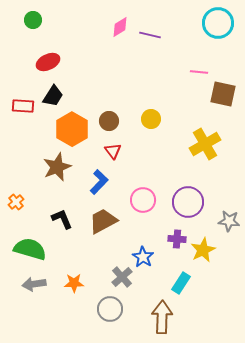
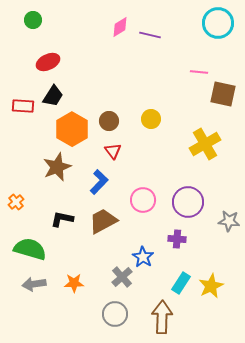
black L-shape: rotated 55 degrees counterclockwise
yellow star: moved 8 px right, 36 px down
gray circle: moved 5 px right, 5 px down
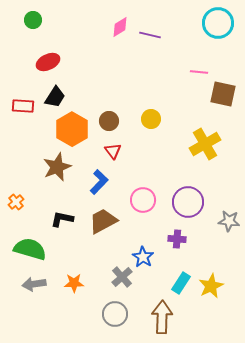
black trapezoid: moved 2 px right, 1 px down
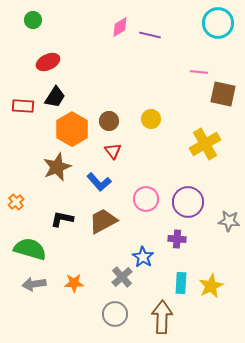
blue L-shape: rotated 95 degrees clockwise
pink circle: moved 3 px right, 1 px up
cyan rectangle: rotated 30 degrees counterclockwise
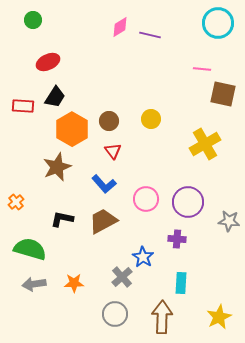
pink line: moved 3 px right, 3 px up
blue L-shape: moved 5 px right, 2 px down
yellow star: moved 8 px right, 31 px down
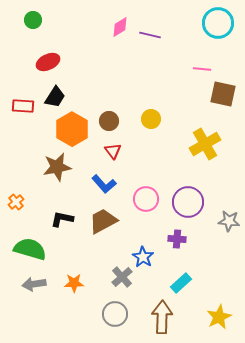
brown star: rotated 12 degrees clockwise
cyan rectangle: rotated 45 degrees clockwise
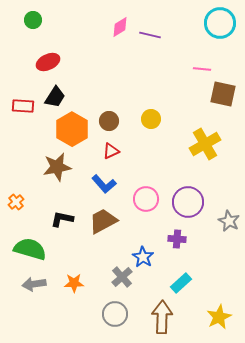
cyan circle: moved 2 px right
red triangle: moved 2 px left; rotated 42 degrees clockwise
gray star: rotated 20 degrees clockwise
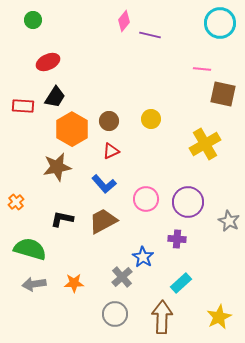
pink diamond: moved 4 px right, 6 px up; rotated 20 degrees counterclockwise
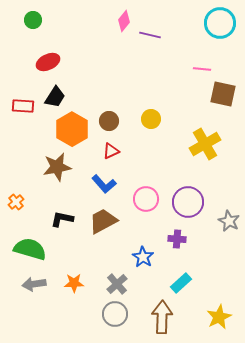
gray cross: moved 5 px left, 7 px down
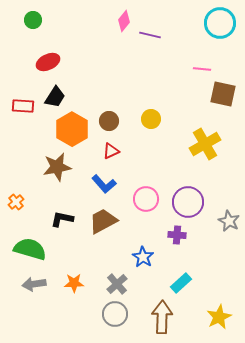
purple cross: moved 4 px up
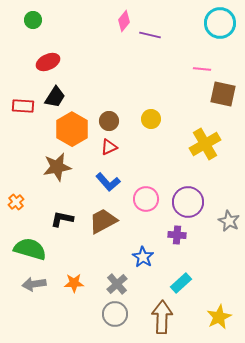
red triangle: moved 2 px left, 4 px up
blue L-shape: moved 4 px right, 2 px up
